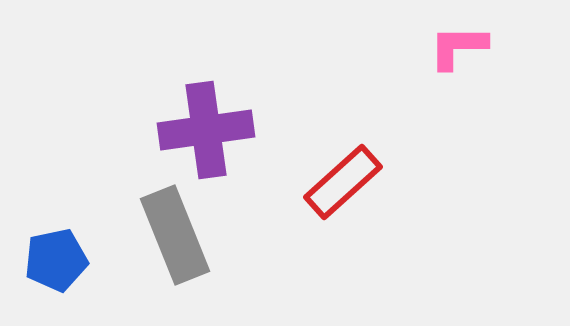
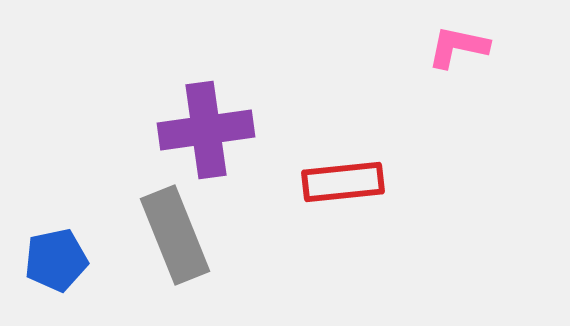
pink L-shape: rotated 12 degrees clockwise
red rectangle: rotated 36 degrees clockwise
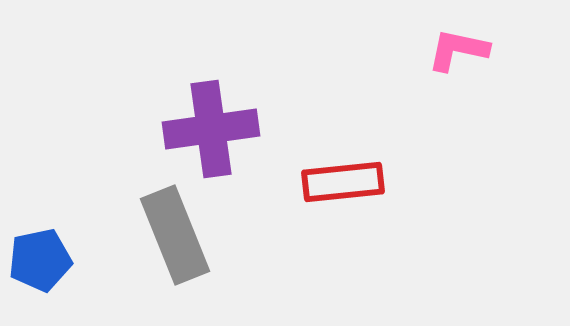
pink L-shape: moved 3 px down
purple cross: moved 5 px right, 1 px up
blue pentagon: moved 16 px left
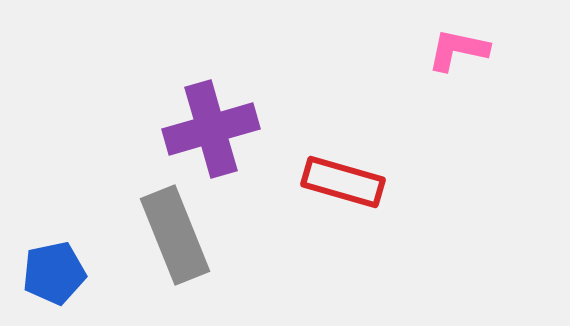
purple cross: rotated 8 degrees counterclockwise
red rectangle: rotated 22 degrees clockwise
blue pentagon: moved 14 px right, 13 px down
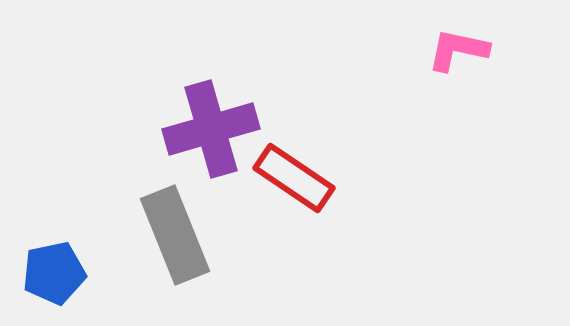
red rectangle: moved 49 px left, 4 px up; rotated 18 degrees clockwise
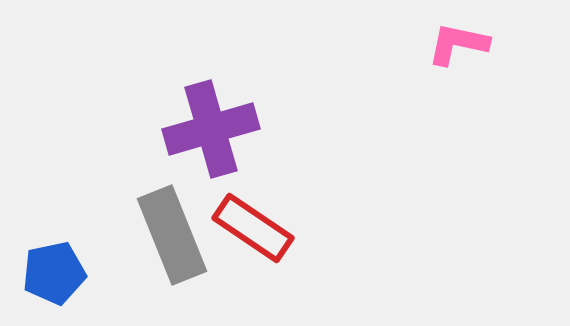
pink L-shape: moved 6 px up
red rectangle: moved 41 px left, 50 px down
gray rectangle: moved 3 px left
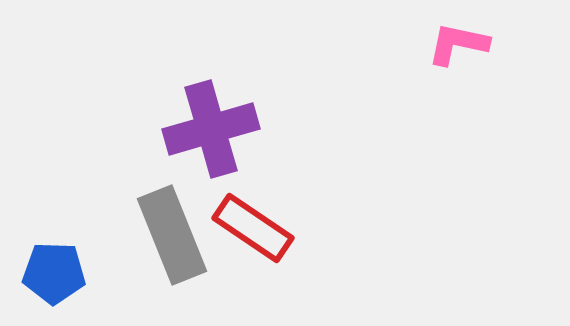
blue pentagon: rotated 14 degrees clockwise
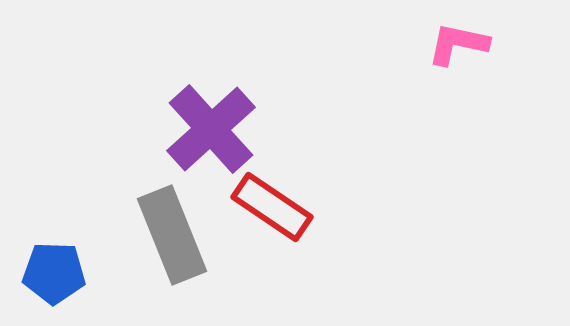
purple cross: rotated 26 degrees counterclockwise
red rectangle: moved 19 px right, 21 px up
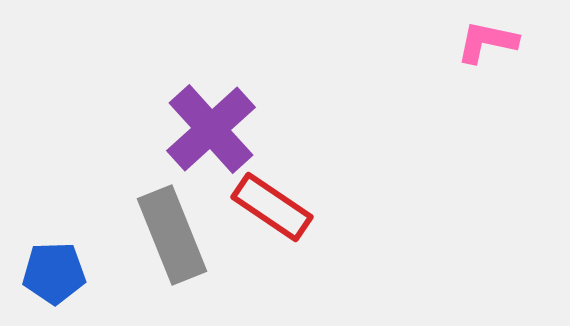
pink L-shape: moved 29 px right, 2 px up
blue pentagon: rotated 4 degrees counterclockwise
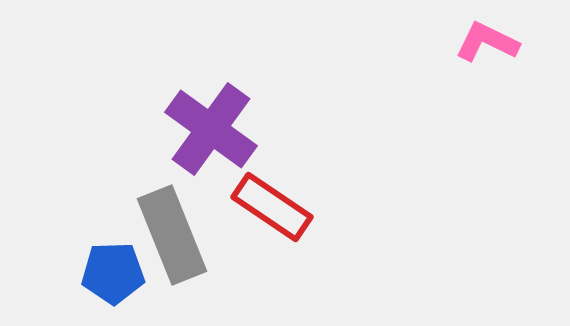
pink L-shape: rotated 14 degrees clockwise
purple cross: rotated 12 degrees counterclockwise
blue pentagon: moved 59 px right
